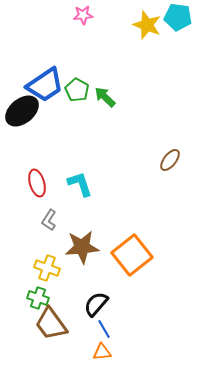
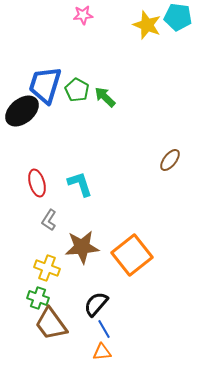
blue trapezoid: rotated 141 degrees clockwise
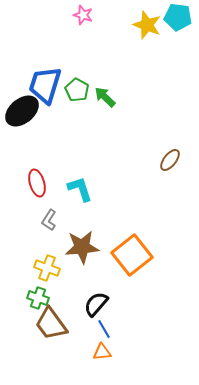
pink star: rotated 24 degrees clockwise
cyan L-shape: moved 5 px down
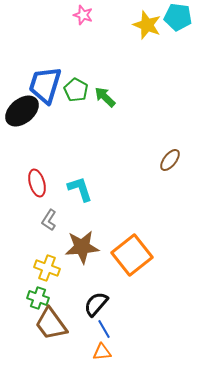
green pentagon: moved 1 px left
